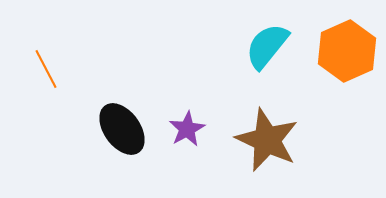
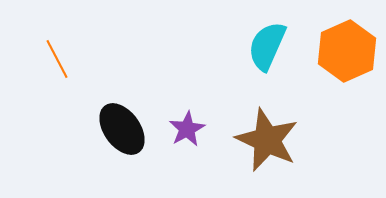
cyan semicircle: rotated 15 degrees counterclockwise
orange line: moved 11 px right, 10 px up
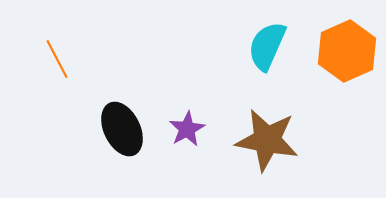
black ellipse: rotated 10 degrees clockwise
brown star: rotated 14 degrees counterclockwise
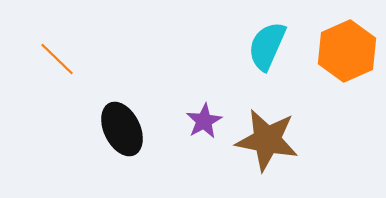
orange line: rotated 18 degrees counterclockwise
purple star: moved 17 px right, 8 px up
